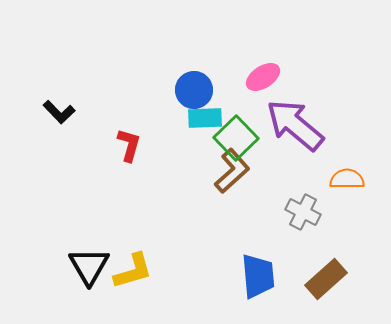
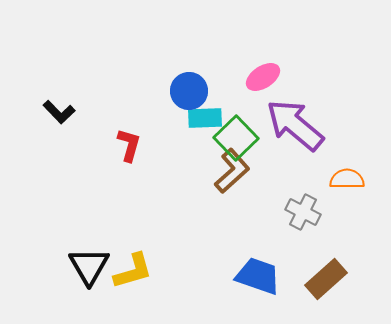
blue circle: moved 5 px left, 1 px down
blue trapezoid: rotated 66 degrees counterclockwise
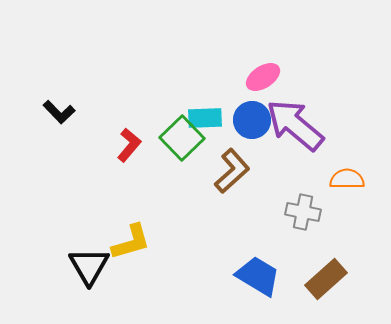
blue circle: moved 63 px right, 29 px down
green square: moved 54 px left
red L-shape: rotated 24 degrees clockwise
gray cross: rotated 16 degrees counterclockwise
yellow L-shape: moved 2 px left, 29 px up
blue trapezoid: rotated 12 degrees clockwise
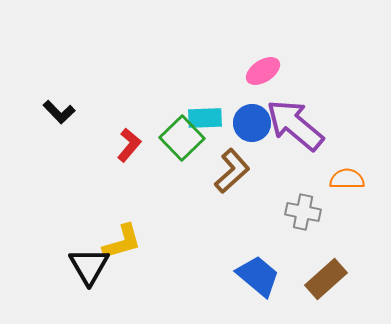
pink ellipse: moved 6 px up
blue circle: moved 3 px down
yellow L-shape: moved 9 px left
blue trapezoid: rotated 9 degrees clockwise
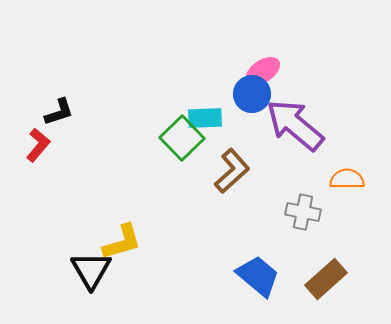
black L-shape: rotated 64 degrees counterclockwise
blue circle: moved 29 px up
red L-shape: moved 91 px left
black triangle: moved 2 px right, 4 px down
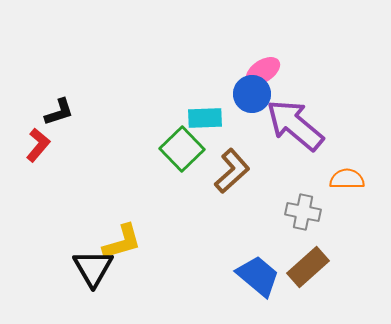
green square: moved 11 px down
black triangle: moved 2 px right, 2 px up
brown rectangle: moved 18 px left, 12 px up
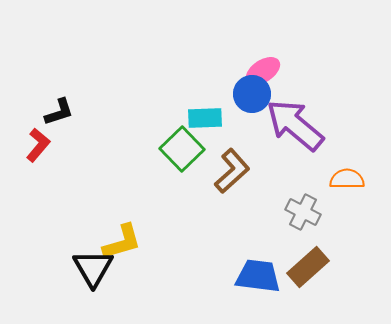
gray cross: rotated 16 degrees clockwise
blue trapezoid: rotated 33 degrees counterclockwise
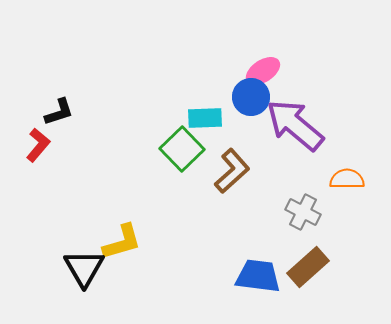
blue circle: moved 1 px left, 3 px down
black triangle: moved 9 px left
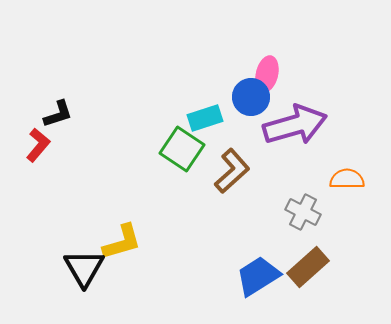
pink ellipse: moved 4 px right, 3 px down; rotated 44 degrees counterclockwise
black L-shape: moved 1 px left, 2 px down
cyan rectangle: rotated 16 degrees counterclockwise
purple arrow: rotated 124 degrees clockwise
green square: rotated 12 degrees counterclockwise
blue trapezoid: rotated 39 degrees counterclockwise
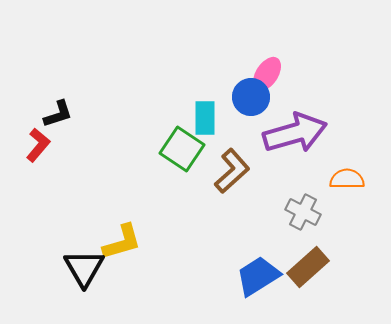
pink ellipse: rotated 20 degrees clockwise
cyan rectangle: rotated 72 degrees counterclockwise
purple arrow: moved 8 px down
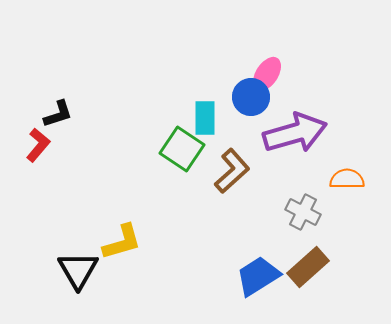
black triangle: moved 6 px left, 2 px down
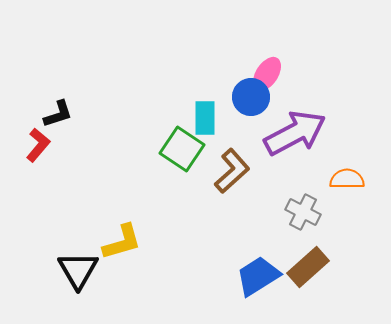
purple arrow: rotated 12 degrees counterclockwise
